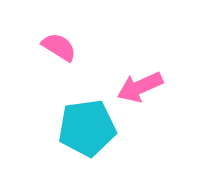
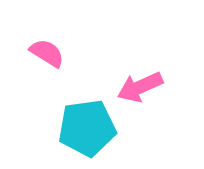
pink semicircle: moved 12 px left, 6 px down
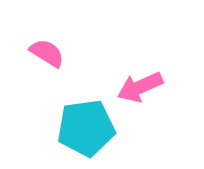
cyan pentagon: moved 1 px left
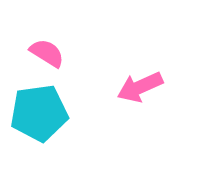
cyan pentagon: moved 47 px left, 15 px up
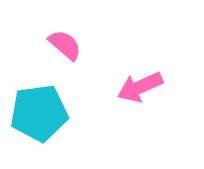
pink semicircle: moved 18 px right, 8 px up; rotated 9 degrees clockwise
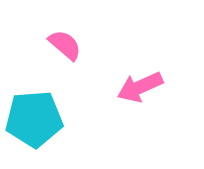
cyan pentagon: moved 5 px left, 6 px down; rotated 4 degrees clockwise
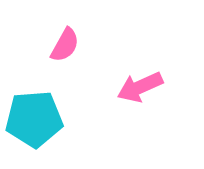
pink semicircle: rotated 78 degrees clockwise
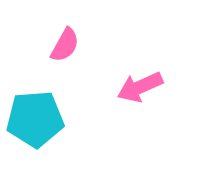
cyan pentagon: moved 1 px right
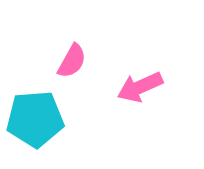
pink semicircle: moved 7 px right, 16 px down
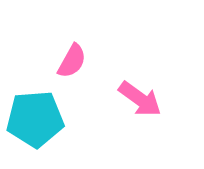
pink arrow: moved 12 px down; rotated 120 degrees counterclockwise
